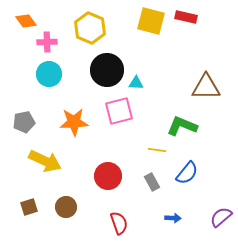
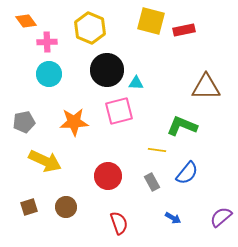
red rectangle: moved 2 px left, 13 px down; rotated 25 degrees counterclockwise
blue arrow: rotated 28 degrees clockwise
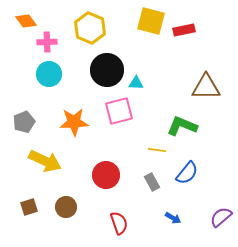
gray pentagon: rotated 10 degrees counterclockwise
red circle: moved 2 px left, 1 px up
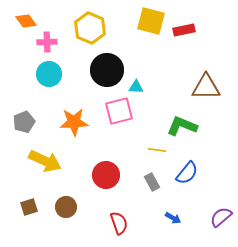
cyan triangle: moved 4 px down
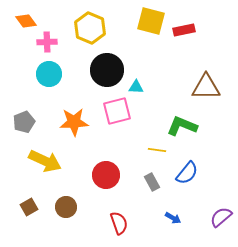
pink square: moved 2 px left
brown square: rotated 12 degrees counterclockwise
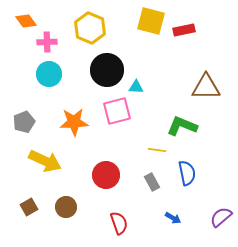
blue semicircle: rotated 50 degrees counterclockwise
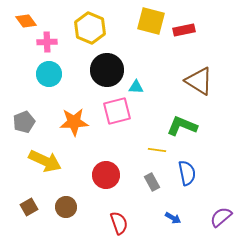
brown triangle: moved 7 px left, 6 px up; rotated 32 degrees clockwise
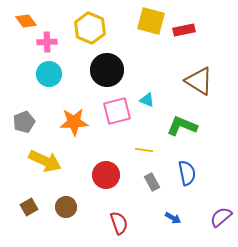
cyan triangle: moved 11 px right, 13 px down; rotated 21 degrees clockwise
yellow line: moved 13 px left
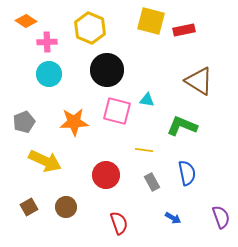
orange diamond: rotated 20 degrees counterclockwise
cyan triangle: rotated 14 degrees counterclockwise
pink square: rotated 28 degrees clockwise
purple semicircle: rotated 110 degrees clockwise
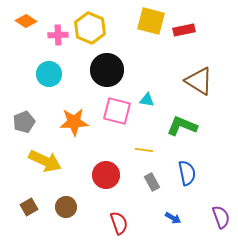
pink cross: moved 11 px right, 7 px up
